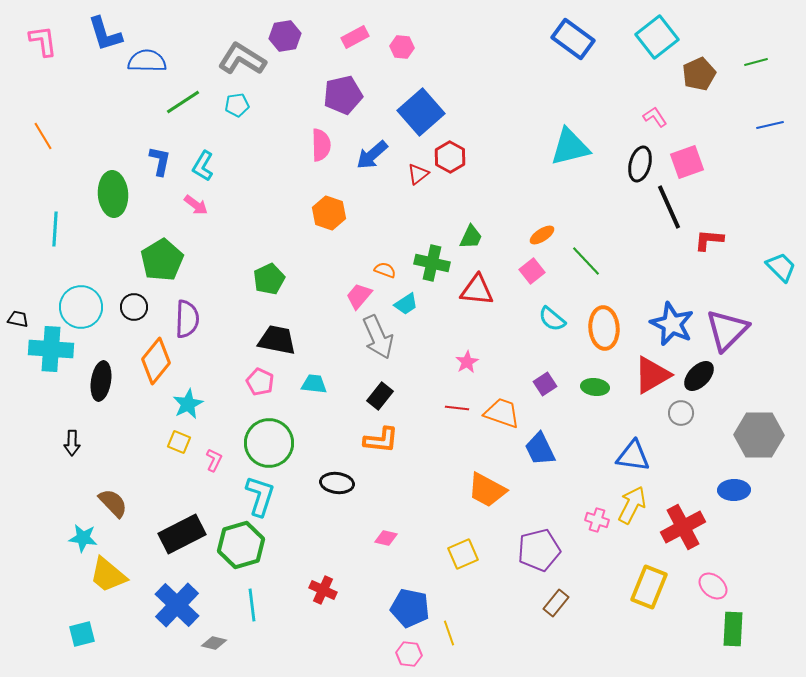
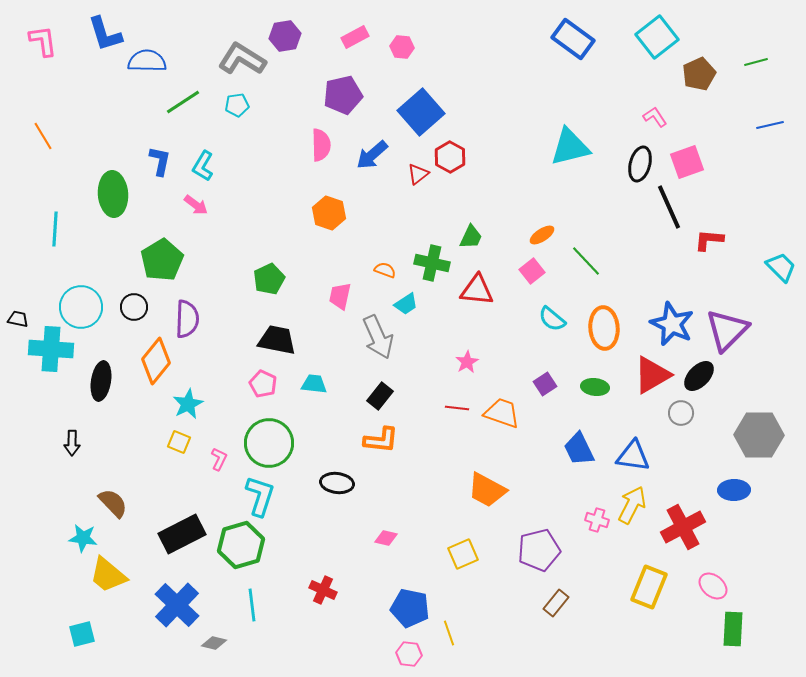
pink trapezoid at (359, 296): moved 19 px left; rotated 28 degrees counterclockwise
pink pentagon at (260, 382): moved 3 px right, 2 px down
blue trapezoid at (540, 449): moved 39 px right
pink L-shape at (214, 460): moved 5 px right, 1 px up
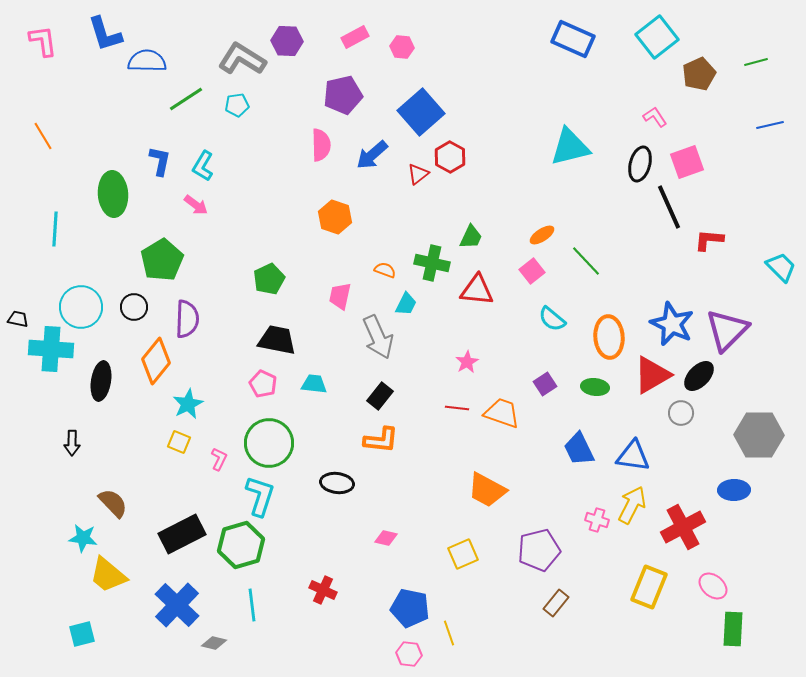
purple hexagon at (285, 36): moved 2 px right, 5 px down; rotated 12 degrees clockwise
blue rectangle at (573, 39): rotated 12 degrees counterclockwise
green line at (183, 102): moved 3 px right, 3 px up
orange hexagon at (329, 213): moved 6 px right, 4 px down
cyan trapezoid at (406, 304): rotated 30 degrees counterclockwise
orange ellipse at (604, 328): moved 5 px right, 9 px down
